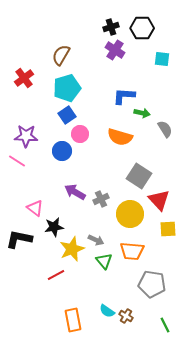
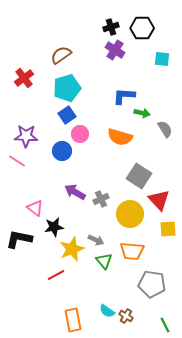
brown semicircle: rotated 25 degrees clockwise
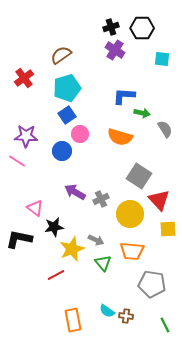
green triangle: moved 1 px left, 2 px down
brown cross: rotated 24 degrees counterclockwise
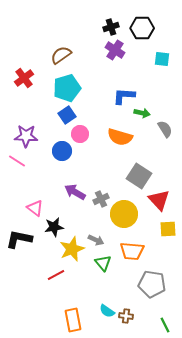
yellow circle: moved 6 px left
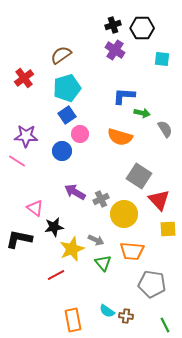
black cross: moved 2 px right, 2 px up
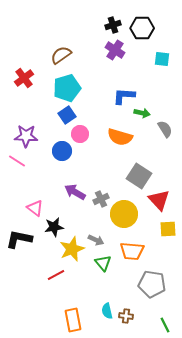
cyan semicircle: rotated 42 degrees clockwise
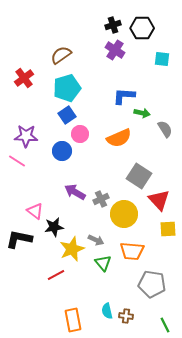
orange semicircle: moved 1 px left, 1 px down; rotated 40 degrees counterclockwise
pink triangle: moved 3 px down
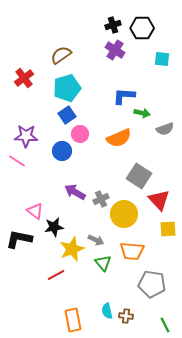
gray semicircle: rotated 102 degrees clockwise
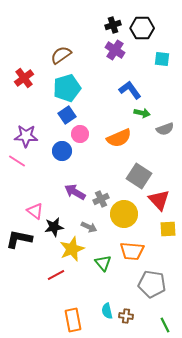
blue L-shape: moved 6 px right, 6 px up; rotated 50 degrees clockwise
gray arrow: moved 7 px left, 13 px up
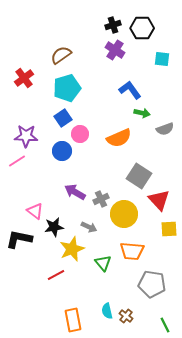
blue square: moved 4 px left, 3 px down
pink line: rotated 66 degrees counterclockwise
yellow square: moved 1 px right
brown cross: rotated 32 degrees clockwise
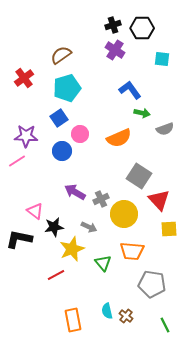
blue square: moved 4 px left
